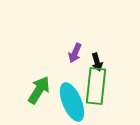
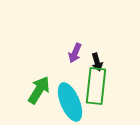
cyan ellipse: moved 2 px left
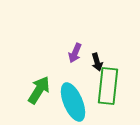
green rectangle: moved 12 px right
cyan ellipse: moved 3 px right
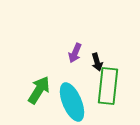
cyan ellipse: moved 1 px left
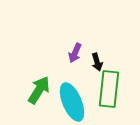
green rectangle: moved 1 px right, 3 px down
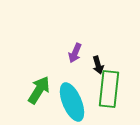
black arrow: moved 1 px right, 3 px down
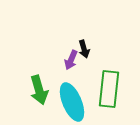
purple arrow: moved 4 px left, 7 px down
black arrow: moved 14 px left, 16 px up
green arrow: rotated 132 degrees clockwise
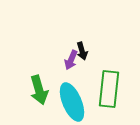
black arrow: moved 2 px left, 2 px down
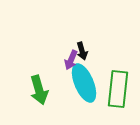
green rectangle: moved 9 px right
cyan ellipse: moved 12 px right, 19 px up
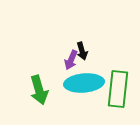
cyan ellipse: rotated 72 degrees counterclockwise
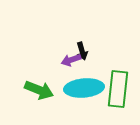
purple arrow: rotated 48 degrees clockwise
cyan ellipse: moved 5 px down
green arrow: rotated 52 degrees counterclockwise
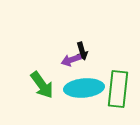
green arrow: moved 3 px right, 5 px up; rotated 32 degrees clockwise
